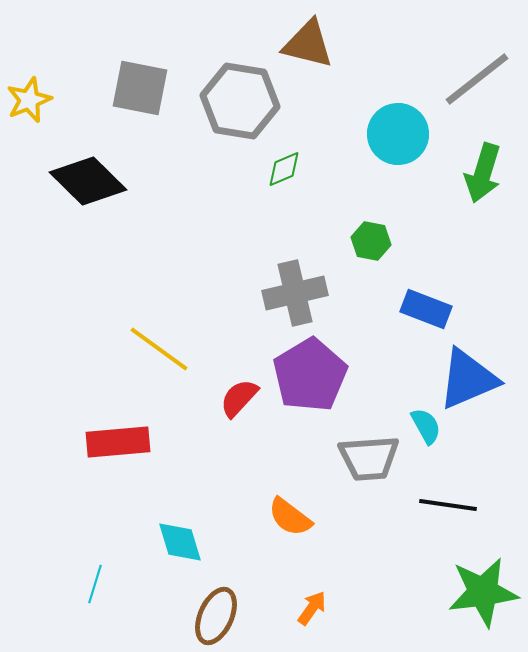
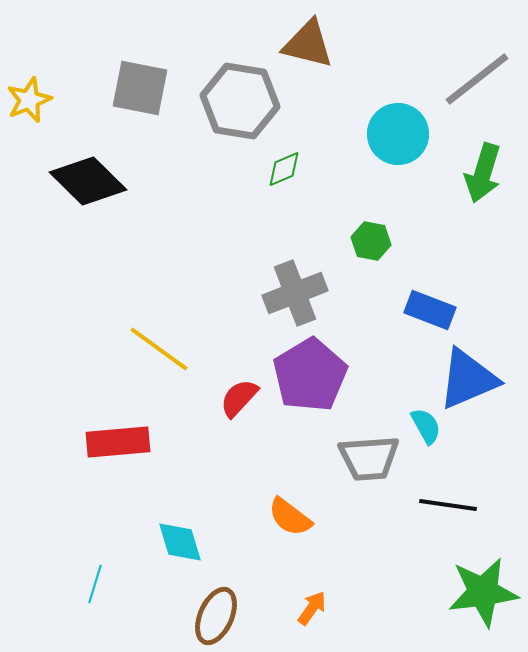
gray cross: rotated 8 degrees counterclockwise
blue rectangle: moved 4 px right, 1 px down
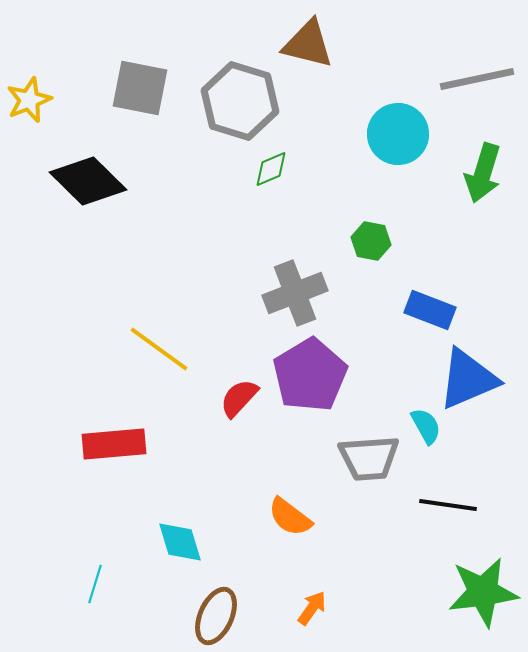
gray line: rotated 26 degrees clockwise
gray hexagon: rotated 8 degrees clockwise
green diamond: moved 13 px left
red rectangle: moved 4 px left, 2 px down
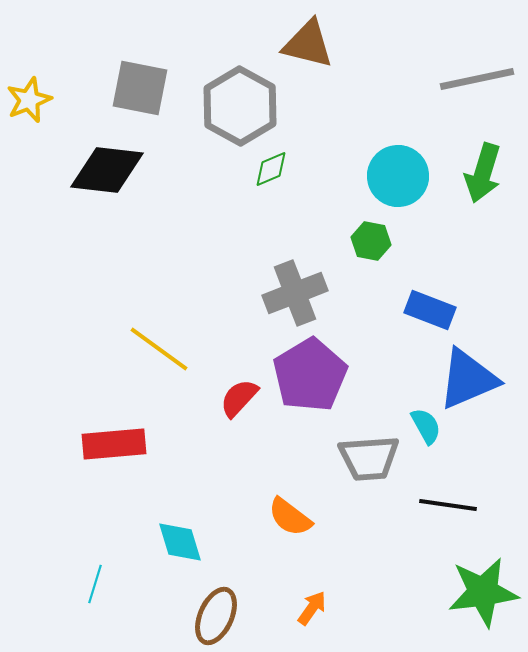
gray hexagon: moved 5 px down; rotated 12 degrees clockwise
cyan circle: moved 42 px down
black diamond: moved 19 px right, 11 px up; rotated 38 degrees counterclockwise
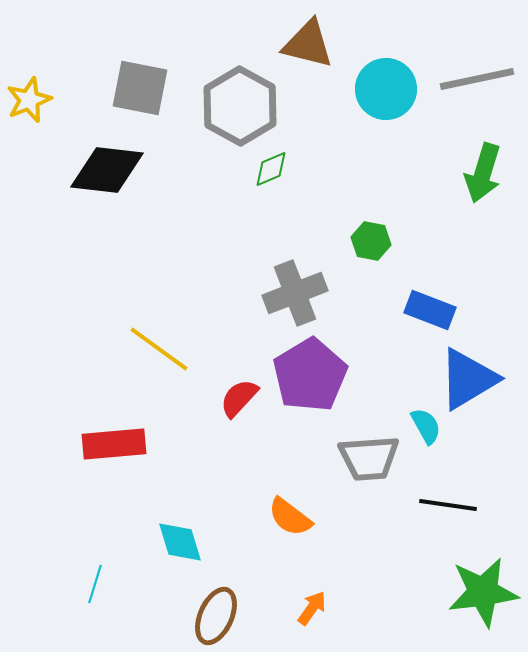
cyan circle: moved 12 px left, 87 px up
blue triangle: rotated 8 degrees counterclockwise
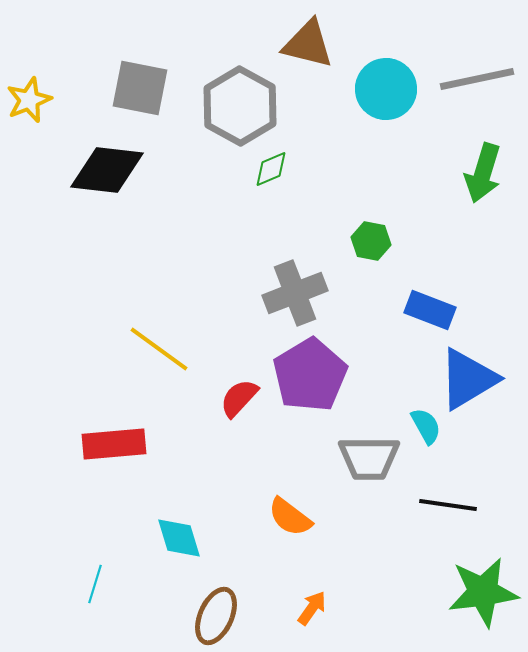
gray trapezoid: rotated 4 degrees clockwise
cyan diamond: moved 1 px left, 4 px up
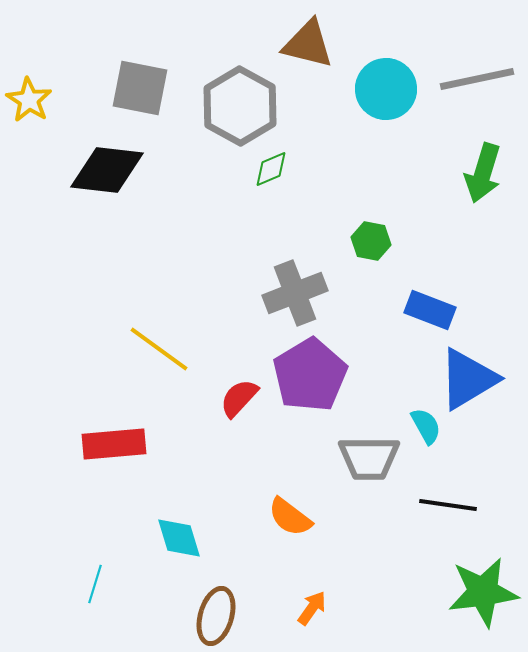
yellow star: rotated 18 degrees counterclockwise
brown ellipse: rotated 8 degrees counterclockwise
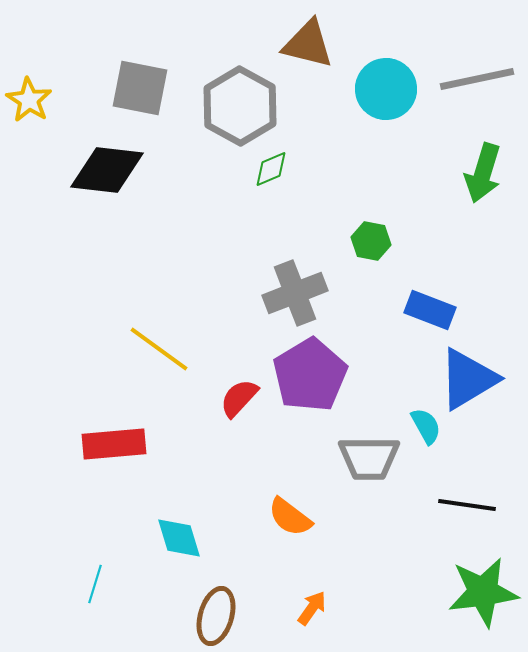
black line: moved 19 px right
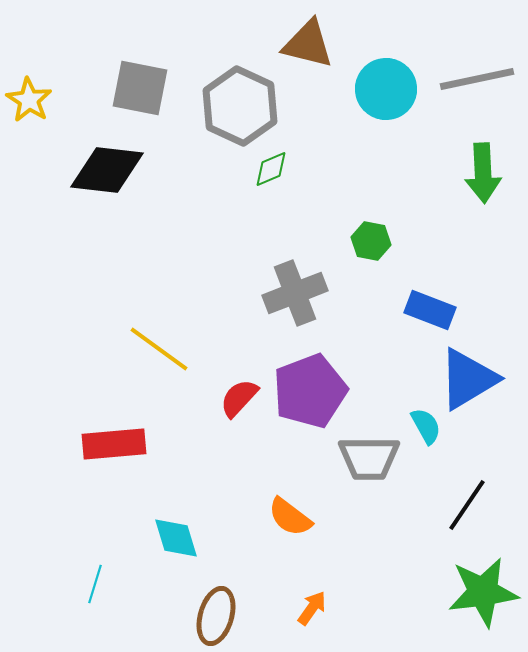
gray hexagon: rotated 4 degrees counterclockwise
green arrow: rotated 20 degrees counterclockwise
purple pentagon: moved 16 px down; rotated 10 degrees clockwise
black line: rotated 64 degrees counterclockwise
cyan diamond: moved 3 px left
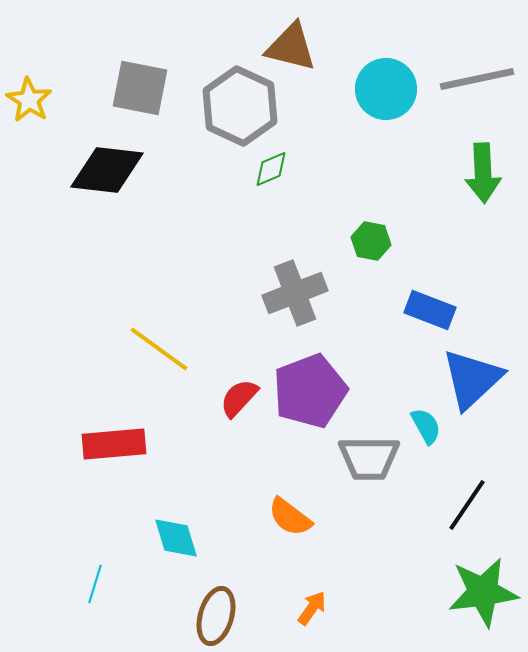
brown triangle: moved 17 px left, 3 px down
blue triangle: moved 4 px right; rotated 12 degrees counterclockwise
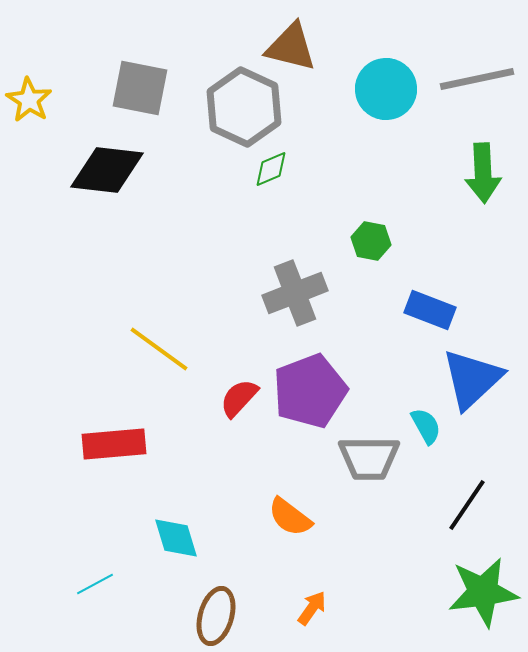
gray hexagon: moved 4 px right, 1 px down
cyan line: rotated 45 degrees clockwise
